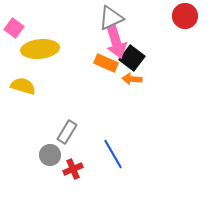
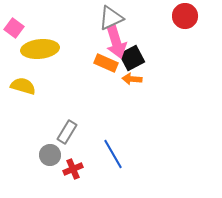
black square: rotated 25 degrees clockwise
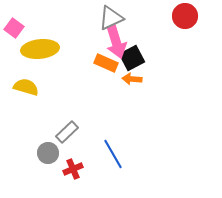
yellow semicircle: moved 3 px right, 1 px down
gray rectangle: rotated 15 degrees clockwise
gray circle: moved 2 px left, 2 px up
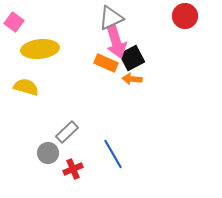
pink square: moved 6 px up
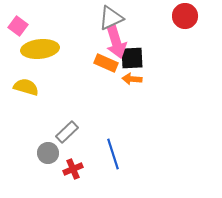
pink square: moved 4 px right, 4 px down
black square: rotated 25 degrees clockwise
blue line: rotated 12 degrees clockwise
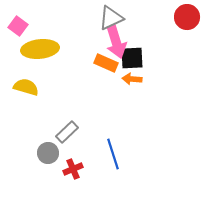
red circle: moved 2 px right, 1 px down
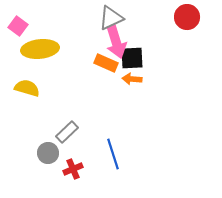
yellow semicircle: moved 1 px right, 1 px down
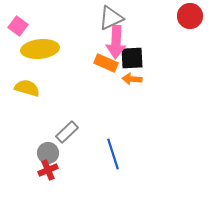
red circle: moved 3 px right, 1 px up
pink arrow: rotated 20 degrees clockwise
red cross: moved 25 px left, 1 px down
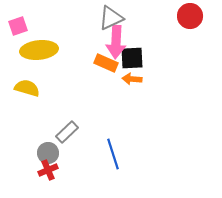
pink square: rotated 36 degrees clockwise
yellow ellipse: moved 1 px left, 1 px down
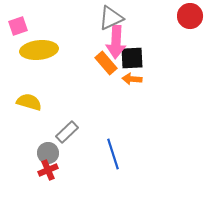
orange rectangle: rotated 25 degrees clockwise
yellow semicircle: moved 2 px right, 14 px down
